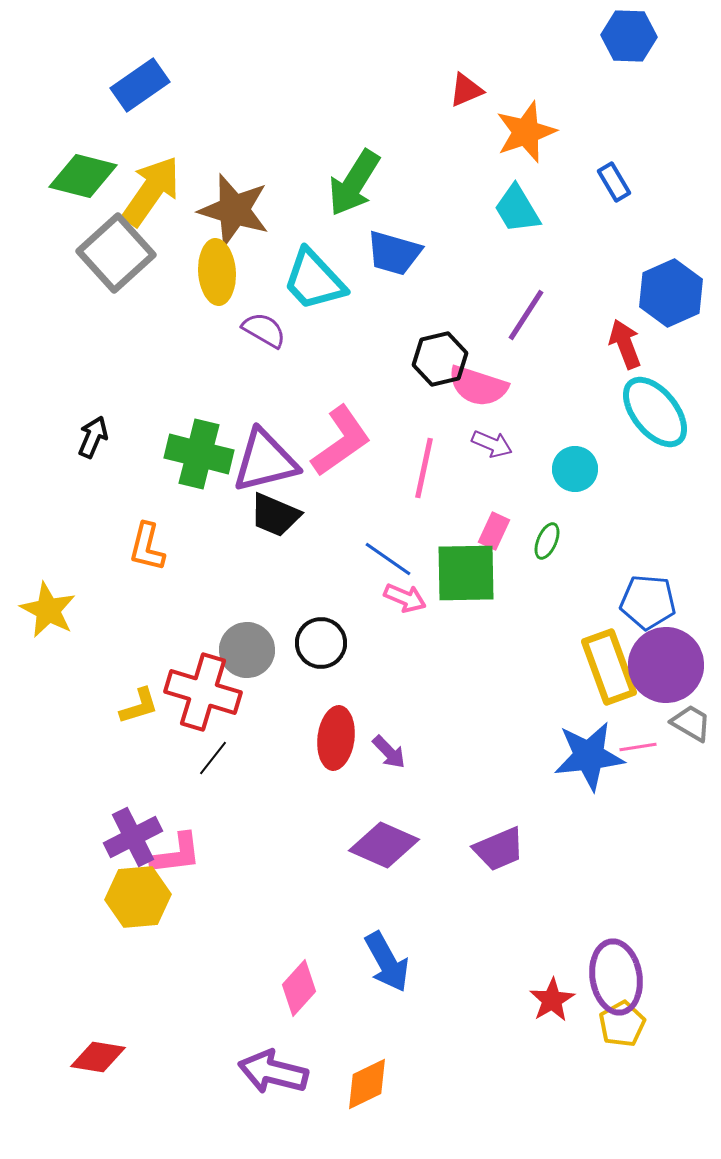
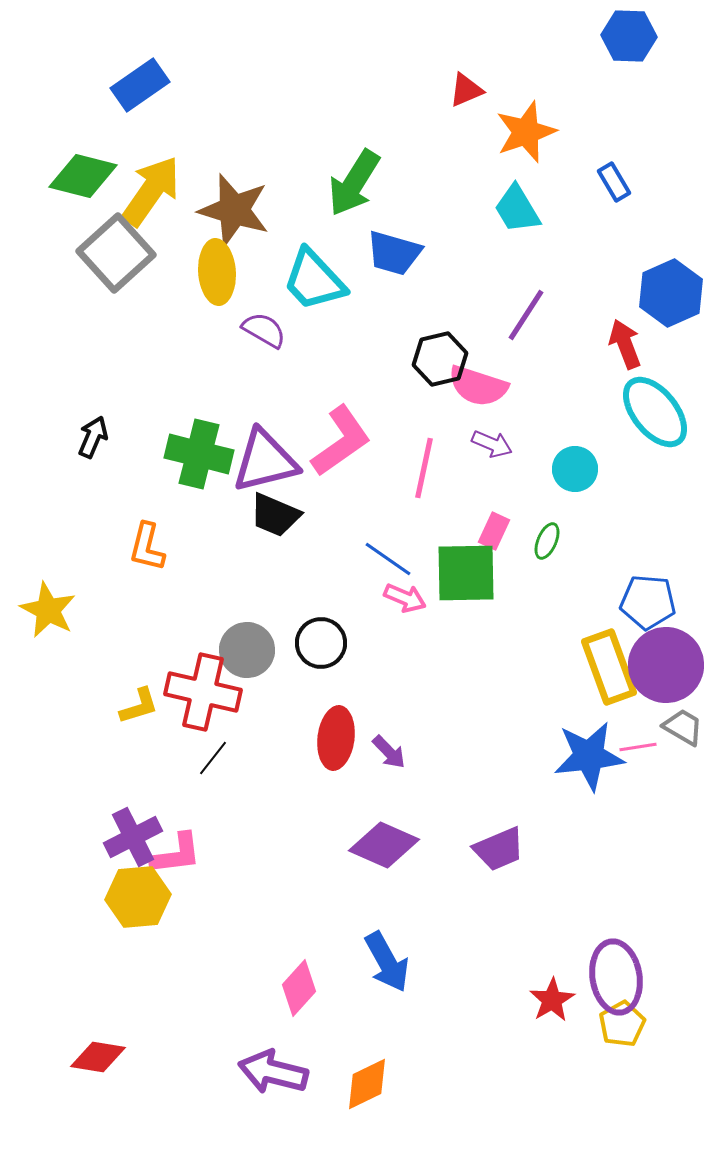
red cross at (203, 692): rotated 4 degrees counterclockwise
gray trapezoid at (691, 723): moved 8 px left, 4 px down
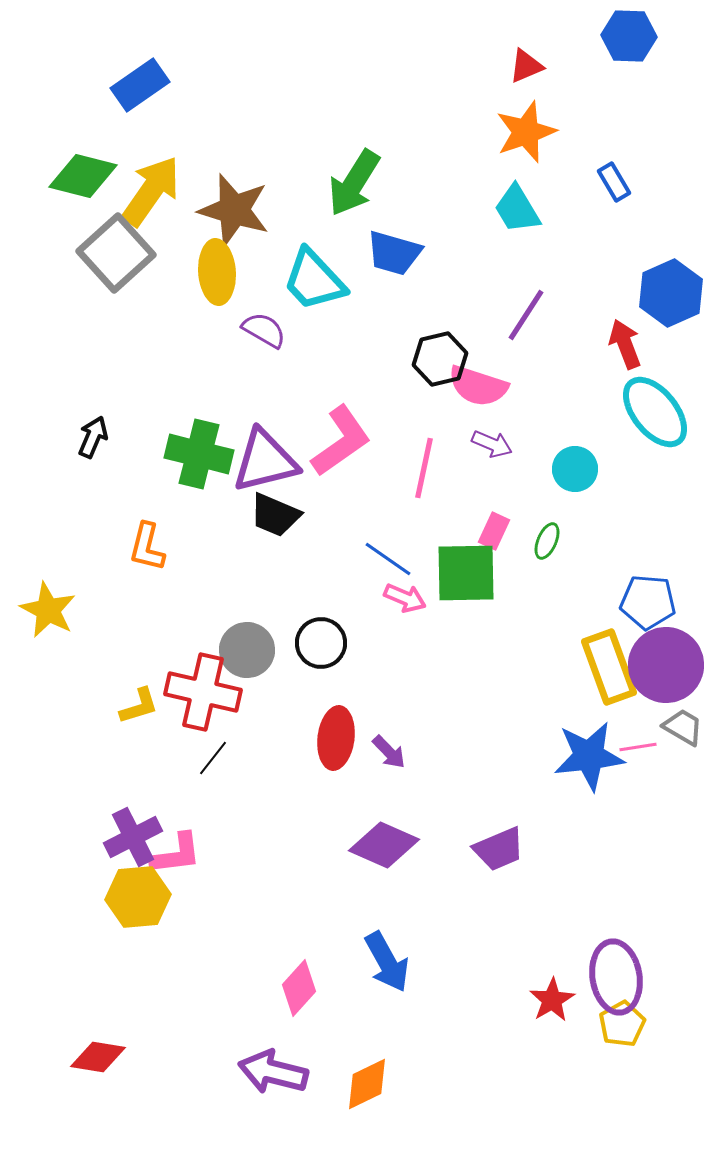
red triangle at (466, 90): moved 60 px right, 24 px up
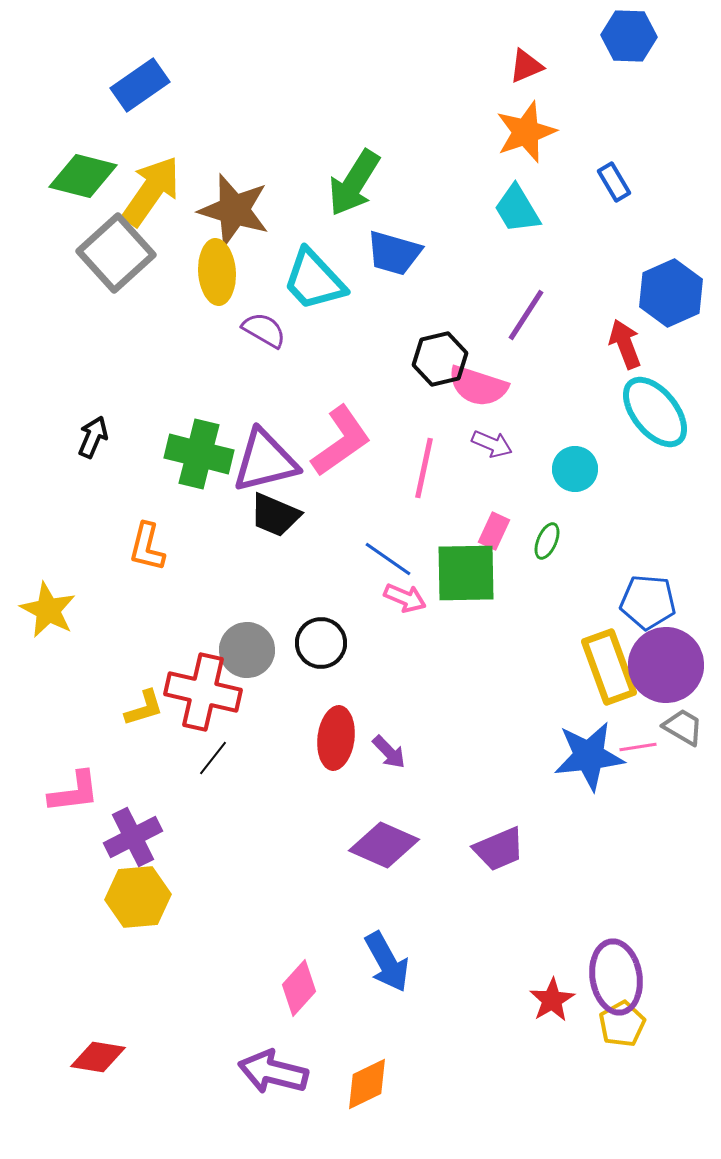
yellow L-shape at (139, 706): moved 5 px right, 2 px down
pink L-shape at (176, 854): moved 102 px left, 62 px up
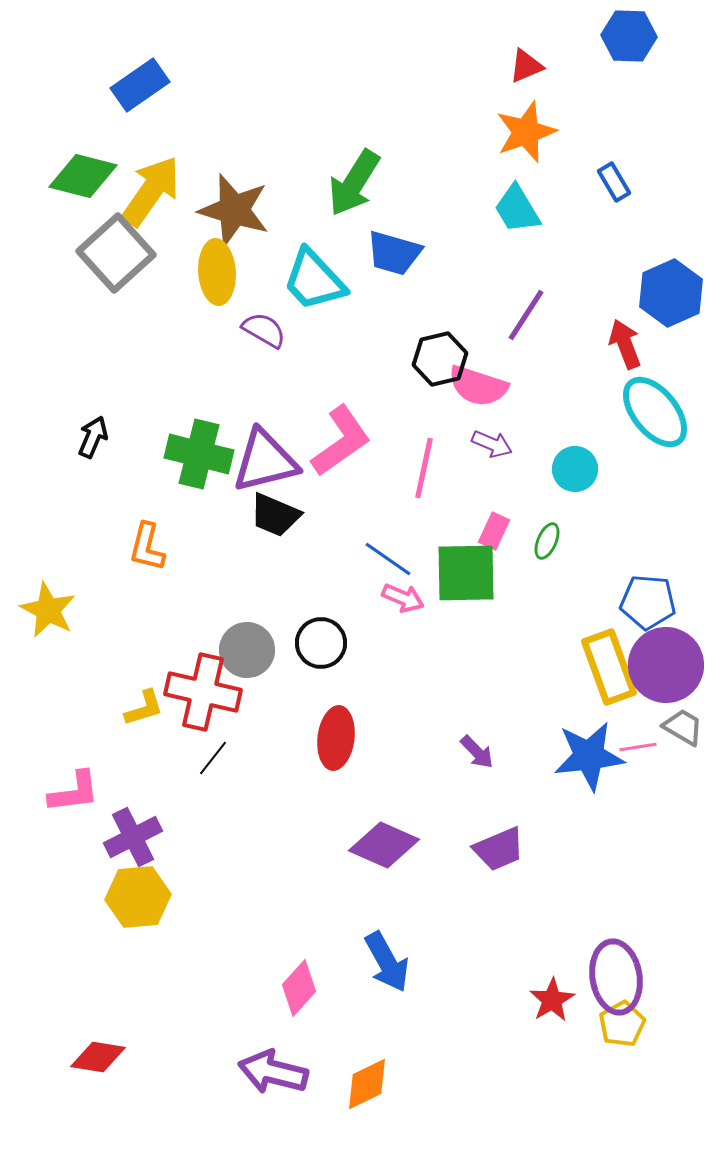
pink arrow at (405, 598): moved 2 px left
purple arrow at (389, 752): moved 88 px right
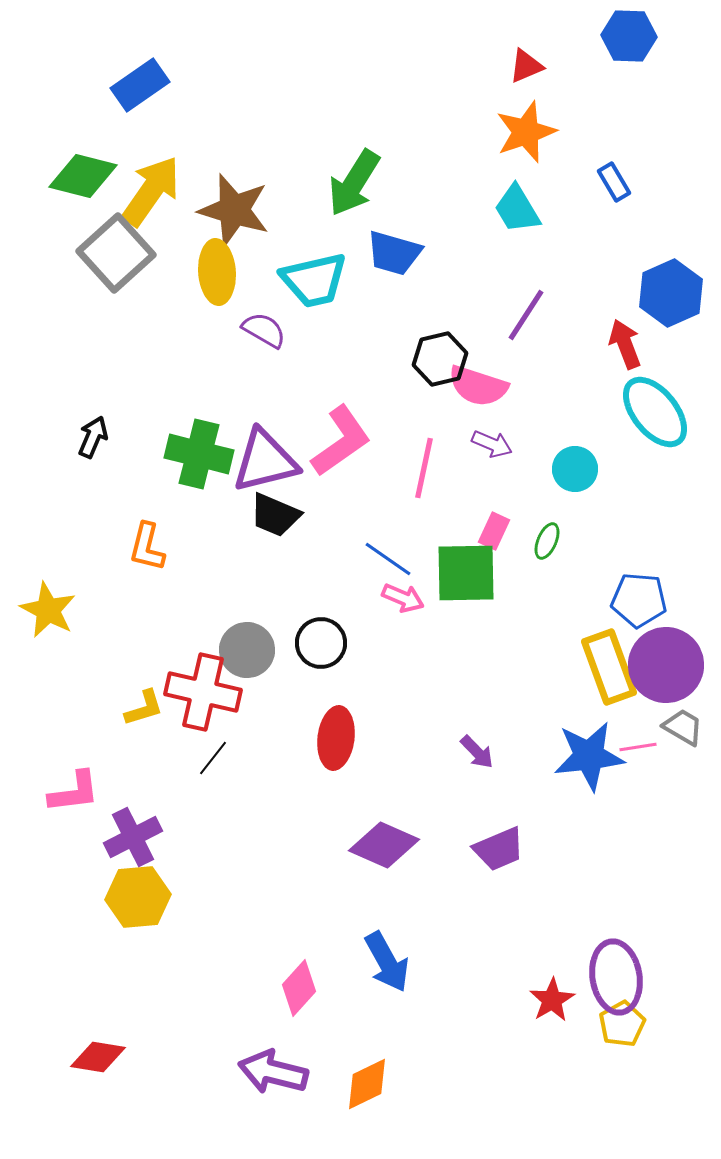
cyan trapezoid at (314, 280): rotated 60 degrees counterclockwise
blue pentagon at (648, 602): moved 9 px left, 2 px up
